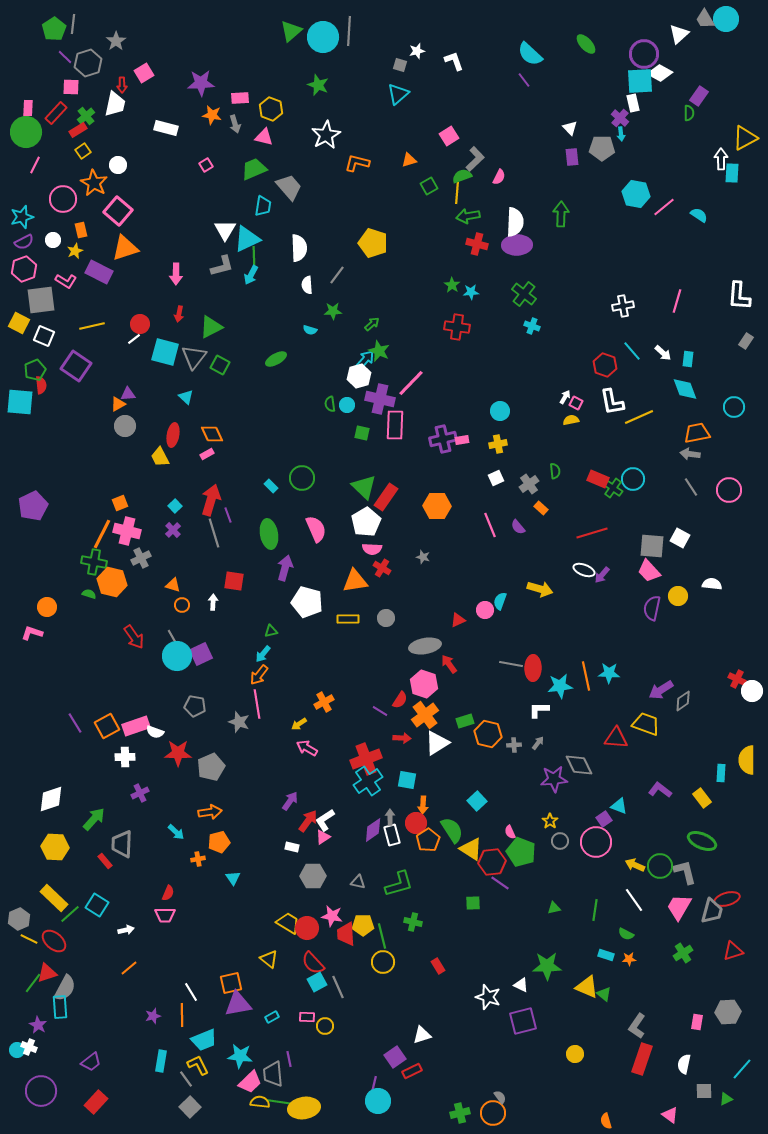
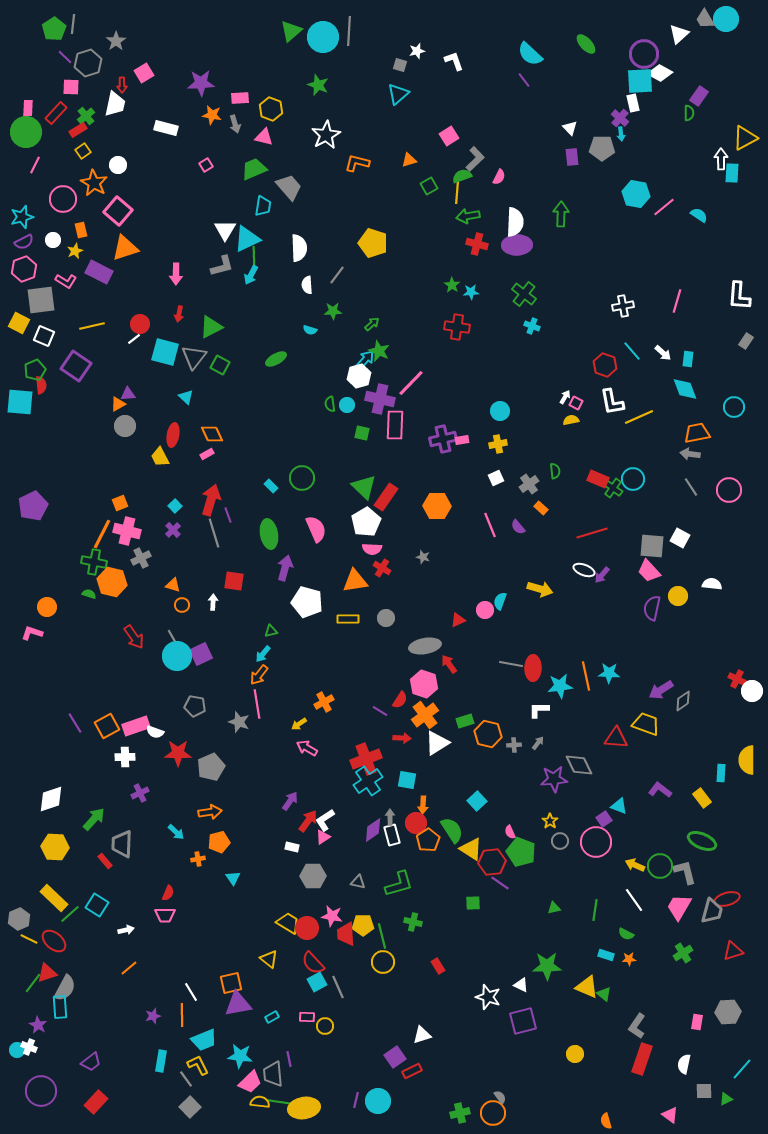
purple line at (374, 1084): moved 18 px left, 16 px down
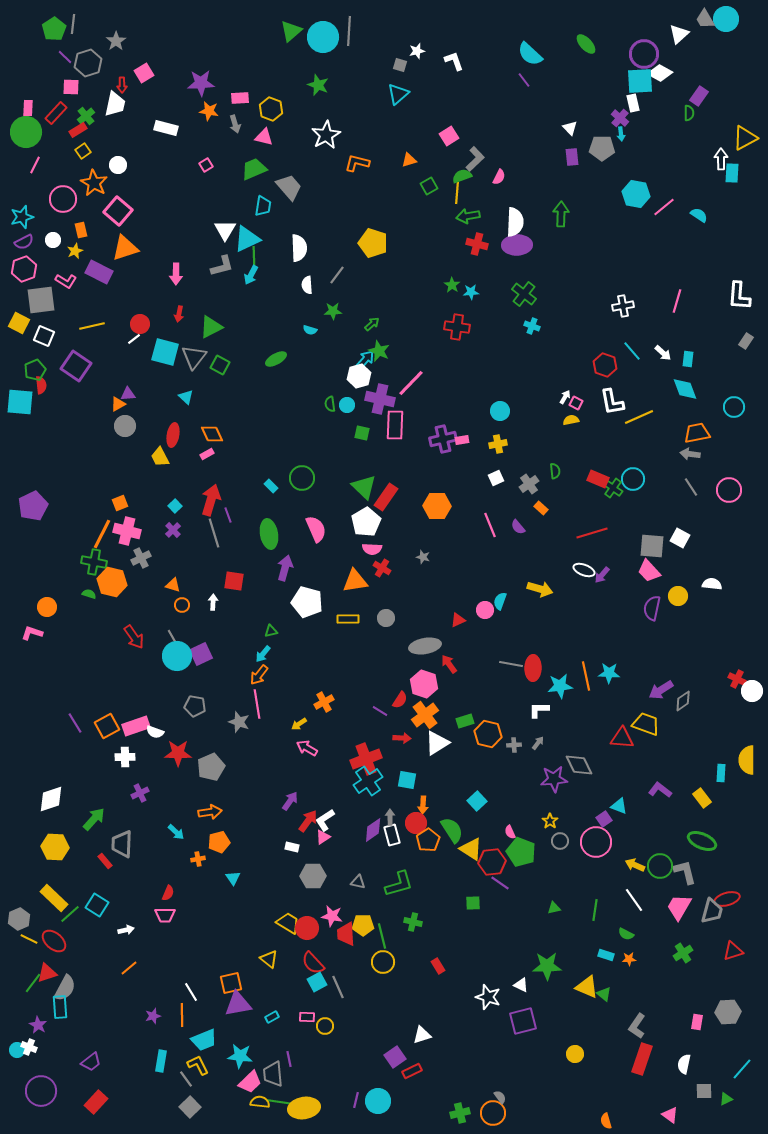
orange star at (212, 115): moved 3 px left, 4 px up
red triangle at (616, 738): moved 6 px right
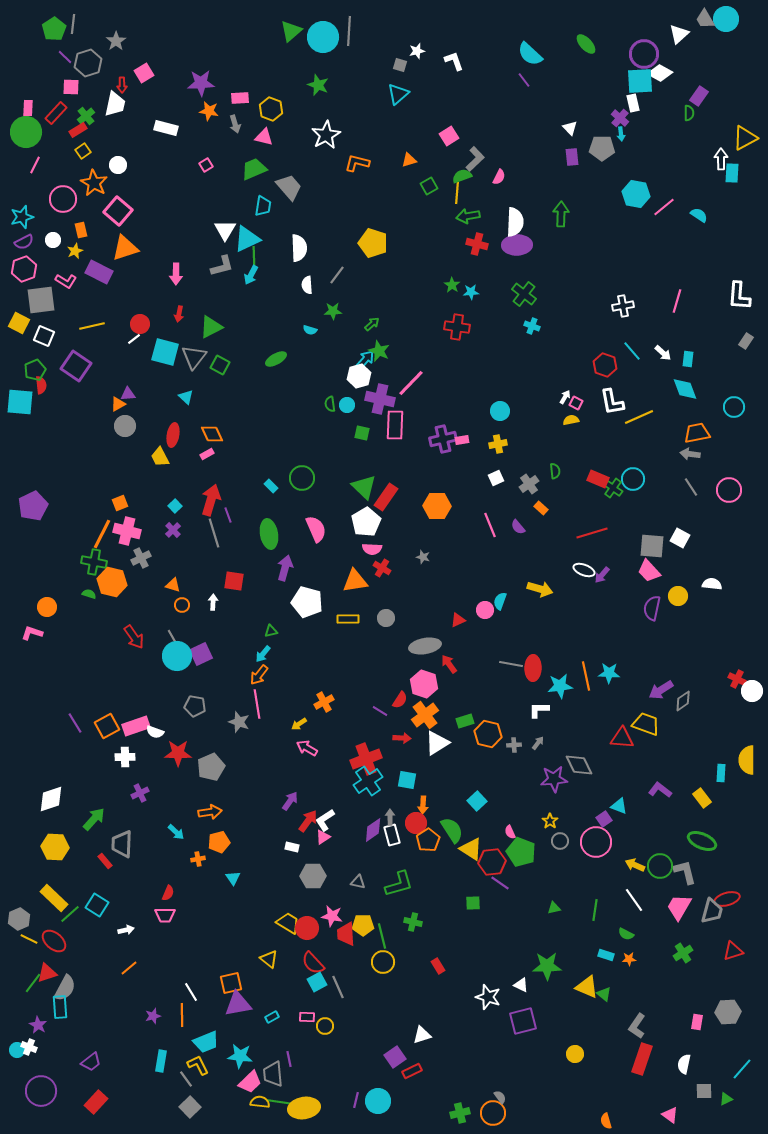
cyan trapezoid at (204, 1040): moved 2 px right, 2 px down
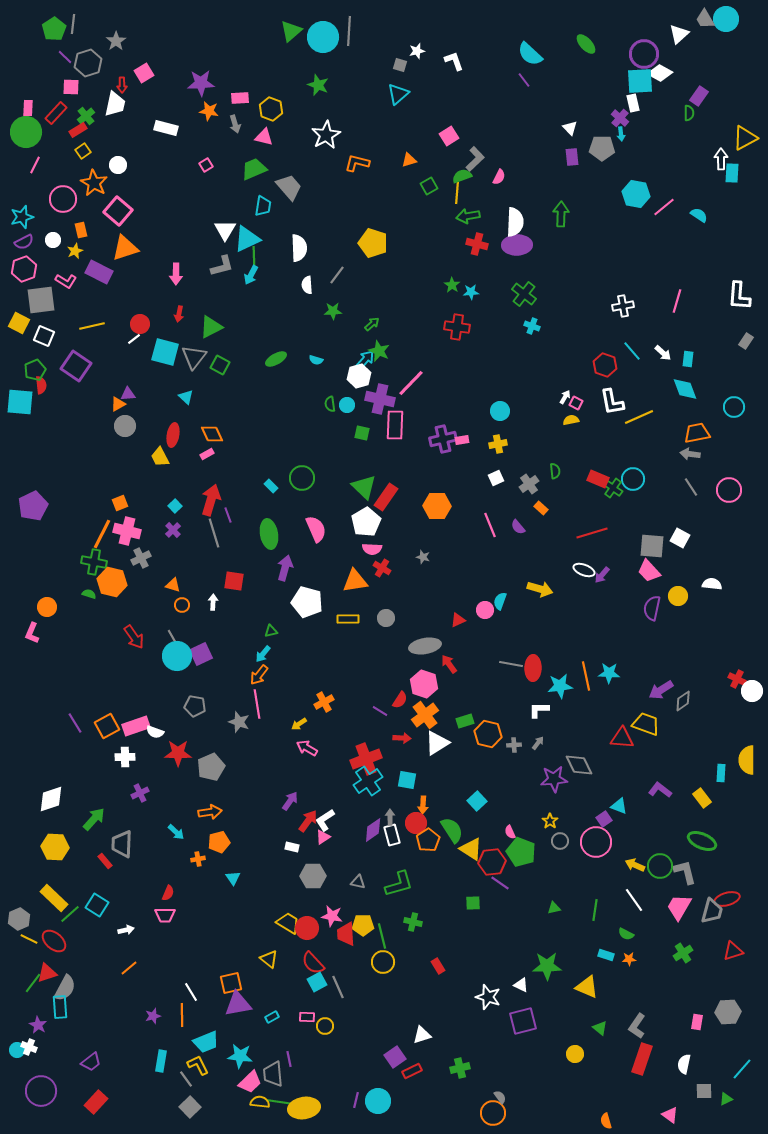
cyan semicircle at (310, 330): moved 6 px right, 30 px down
pink L-shape at (32, 633): rotated 85 degrees counterclockwise
green triangle at (604, 994): moved 4 px left, 34 px down
green cross at (460, 1113): moved 45 px up
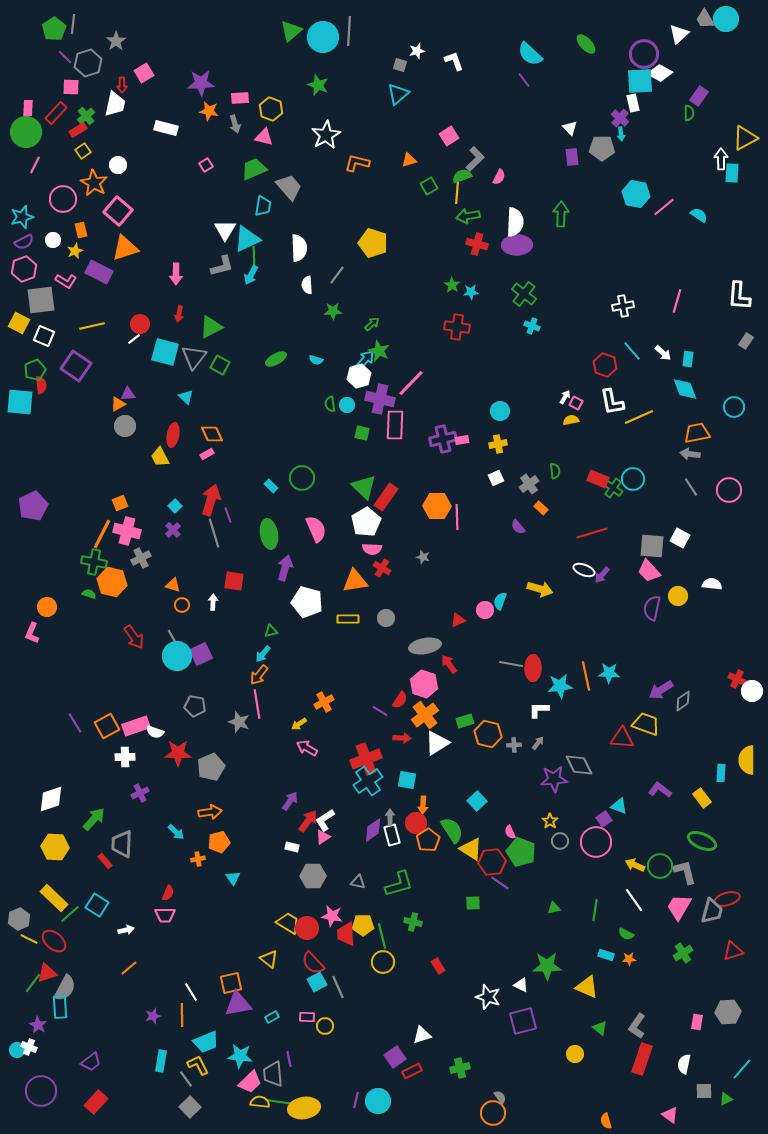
pink line at (490, 525): moved 33 px left, 8 px up; rotated 20 degrees clockwise
